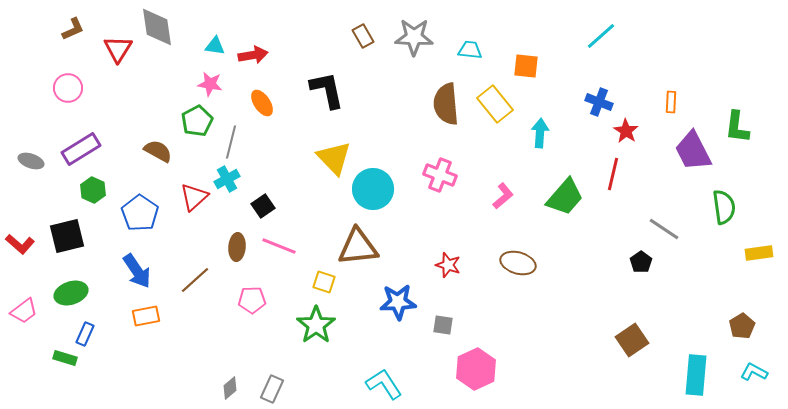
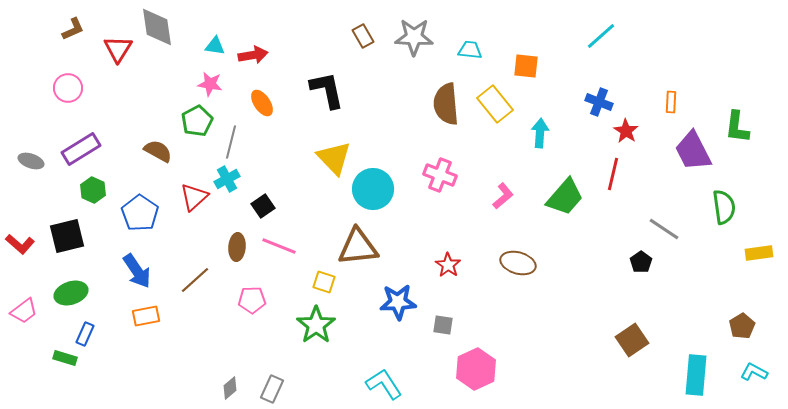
red star at (448, 265): rotated 15 degrees clockwise
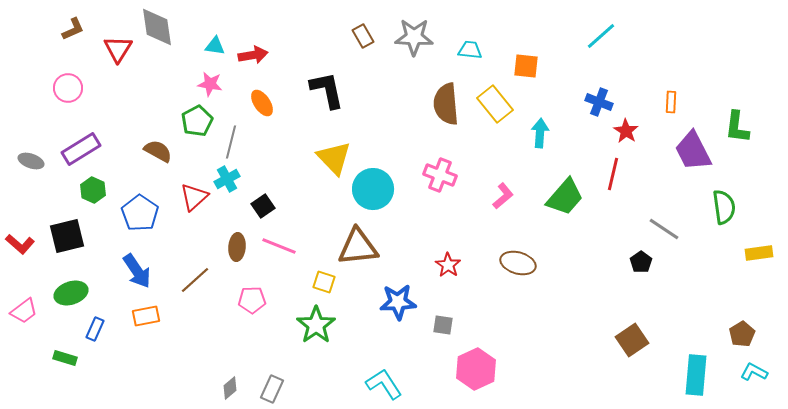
brown pentagon at (742, 326): moved 8 px down
blue rectangle at (85, 334): moved 10 px right, 5 px up
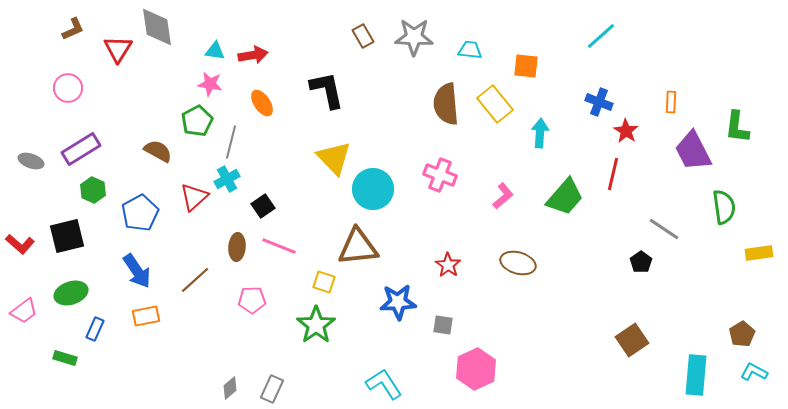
cyan triangle at (215, 46): moved 5 px down
blue pentagon at (140, 213): rotated 9 degrees clockwise
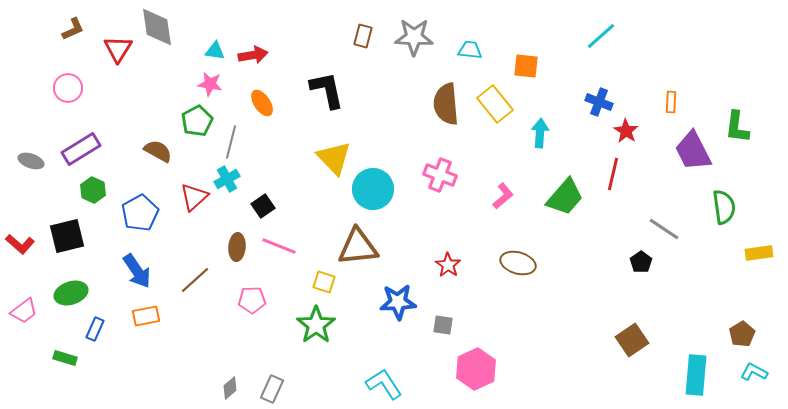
brown rectangle at (363, 36): rotated 45 degrees clockwise
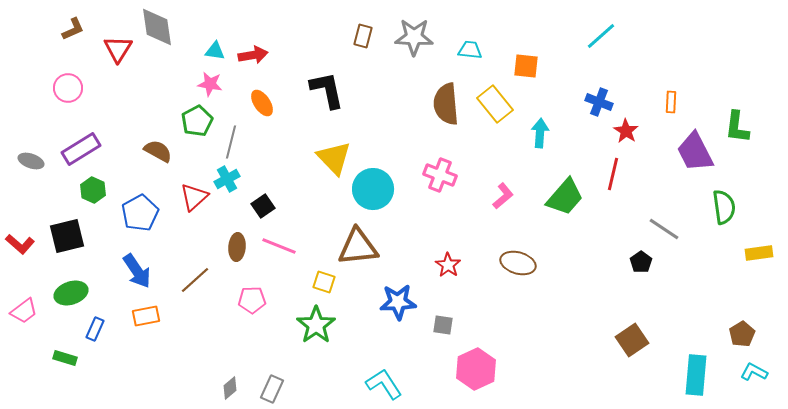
purple trapezoid at (693, 151): moved 2 px right, 1 px down
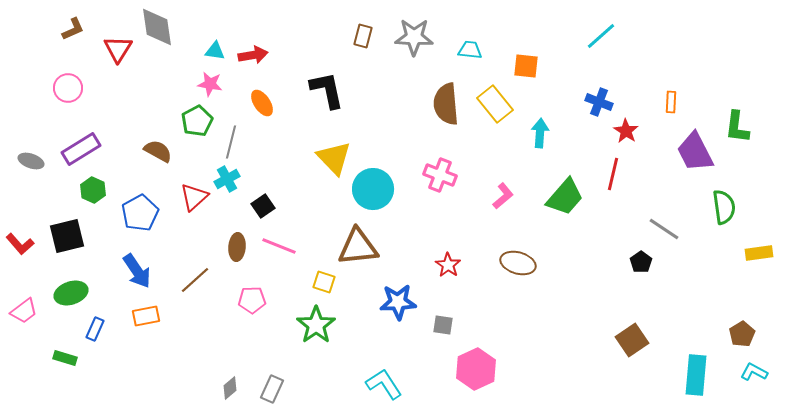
red L-shape at (20, 244): rotated 8 degrees clockwise
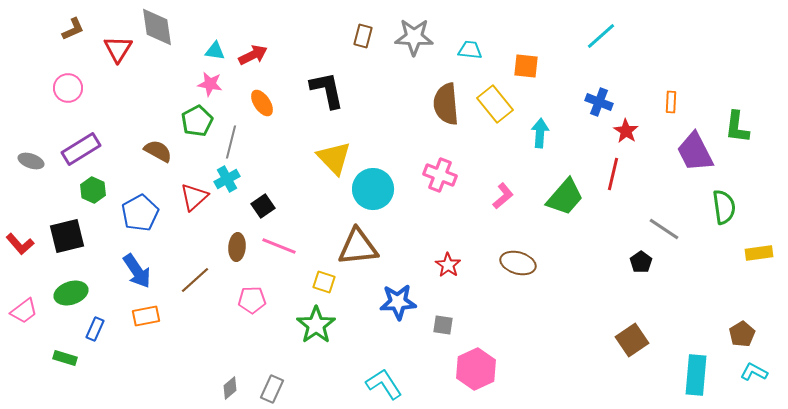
red arrow at (253, 55): rotated 16 degrees counterclockwise
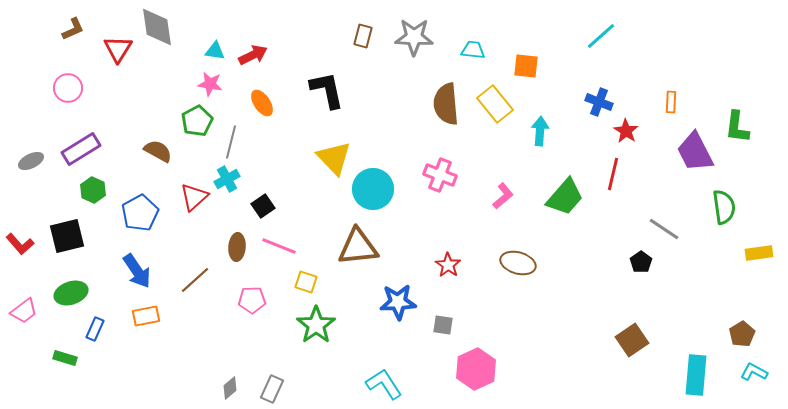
cyan trapezoid at (470, 50): moved 3 px right
cyan arrow at (540, 133): moved 2 px up
gray ellipse at (31, 161): rotated 45 degrees counterclockwise
yellow square at (324, 282): moved 18 px left
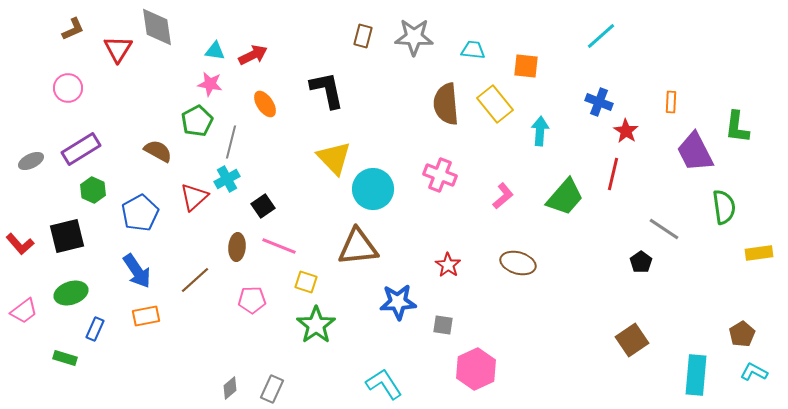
orange ellipse at (262, 103): moved 3 px right, 1 px down
